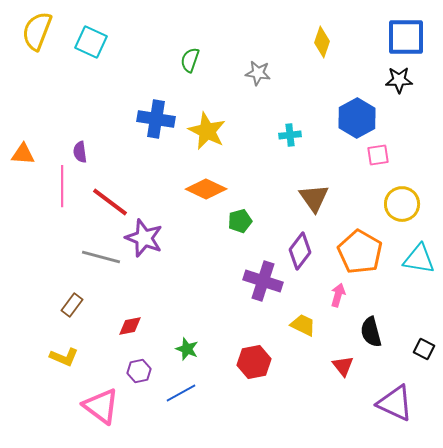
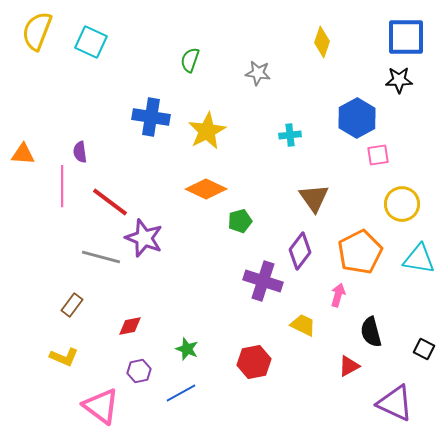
blue cross: moved 5 px left, 2 px up
yellow star: rotated 18 degrees clockwise
orange pentagon: rotated 15 degrees clockwise
red triangle: moved 6 px right; rotated 40 degrees clockwise
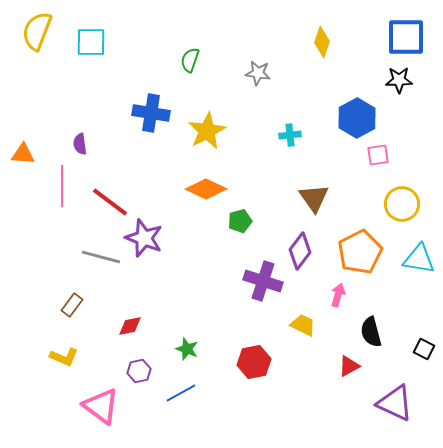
cyan square: rotated 24 degrees counterclockwise
blue cross: moved 4 px up
purple semicircle: moved 8 px up
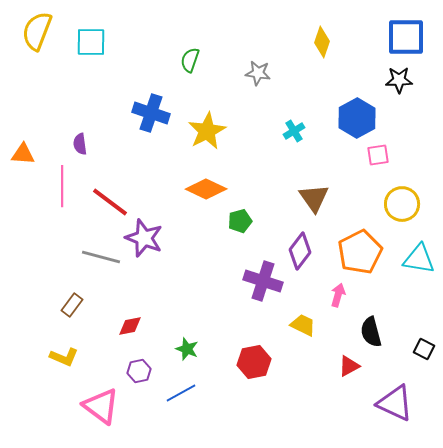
blue cross: rotated 9 degrees clockwise
cyan cross: moved 4 px right, 4 px up; rotated 25 degrees counterclockwise
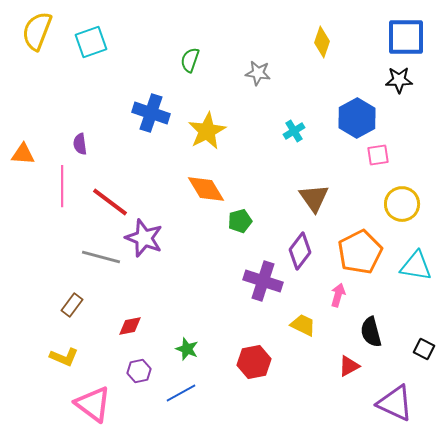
cyan square: rotated 20 degrees counterclockwise
orange diamond: rotated 33 degrees clockwise
cyan triangle: moved 3 px left, 7 px down
pink triangle: moved 8 px left, 2 px up
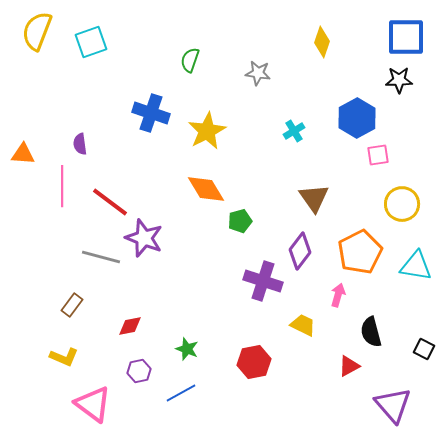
purple triangle: moved 2 px left, 2 px down; rotated 24 degrees clockwise
